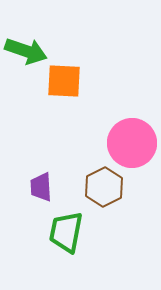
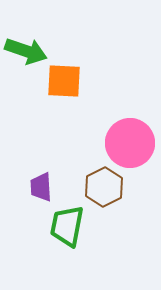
pink circle: moved 2 px left
green trapezoid: moved 1 px right, 6 px up
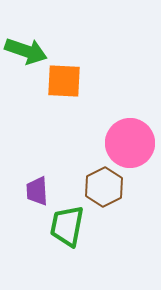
purple trapezoid: moved 4 px left, 4 px down
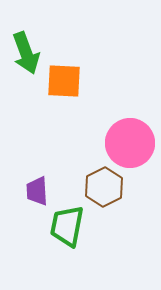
green arrow: moved 2 px down; rotated 51 degrees clockwise
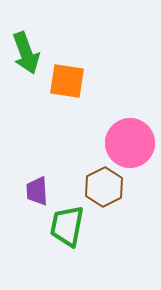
orange square: moved 3 px right; rotated 6 degrees clockwise
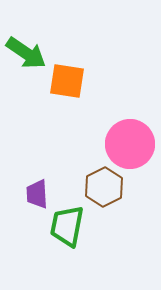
green arrow: rotated 36 degrees counterclockwise
pink circle: moved 1 px down
purple trapezoid: moved 3 px down
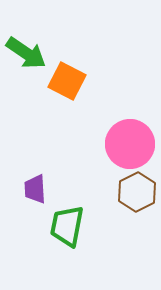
orange square: rotated 18 degrees clockwise
brown hexagon: moved 33 px right, 5 px down
purple trapezoid: moved 2 px left, 5 px up
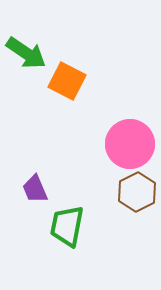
purple trapezoid: rotated 20 degrees counterclockwise
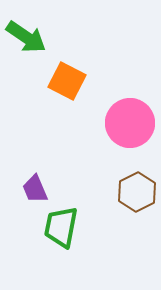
green arrow: moved 16 px up
pink circle: moved 21 px up
green trapezoid: moved 6 px left, 1 px down
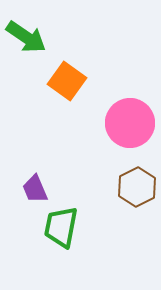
orange square: rotated 9 degrees clockwise
brown hexagon: moved 5 px up
